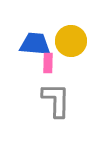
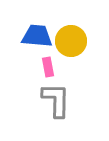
blue trapezoid: moved 2 px right, 8 px up
pink rectangle: moved 4 px down; rotated 12 degrees counterclockwise
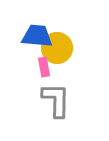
yellow circle: moved 14 px left, 7 px down
pink rectangle: moved 4 px left
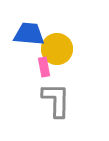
blue trapezoid: moved 8 px left, 2 px up
yellow circle: moved 1 px down
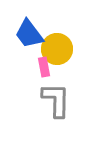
blue trapezoid: rotated 132 degrees counterclockwise
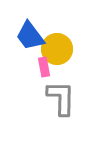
blue trapezoid: moved 1 px right, 2 px down
gray L-shape: moved 5 px right, 2 px up
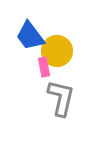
yellow circle: moved 2 px down
gray L-shape: rotated 12 degrees clockwise
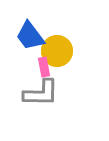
gray L-shape: moved 20 px left, 5 px up; rotated 78 degrees clockwise
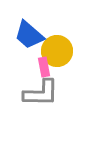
blue trapezoid: moved 1 px left, 1 px up; rotated 12 degrees counterclockwise
